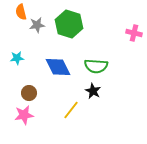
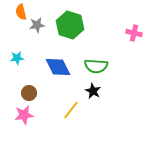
green hexagon: moved 1 px right, 1 px down
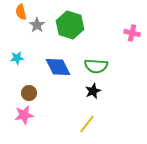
gray star: rotated 28 degrees counterclockwise
pink cross: moved 2 px left
black star: rotated 21 degrees clockwise
yellow line: moved 16 px right, 14 px down
